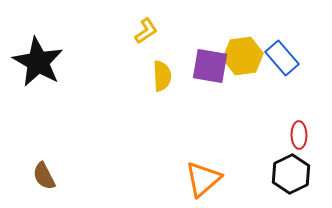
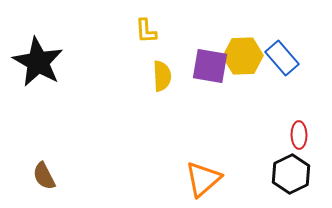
yellow L-shape: rotated 120 degrees clockwise
yellow hexagon: rotated 6 degrees clockwise
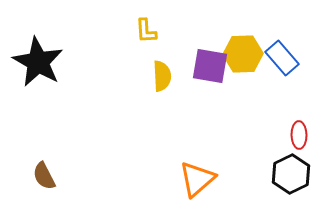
yellow hexagon: moved 2 px up
orange triangle: moved 6 px left
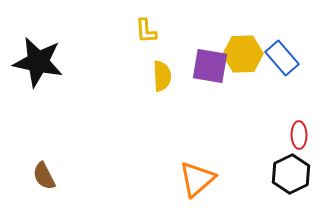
black star: rotated 18 degrees counterclockwise
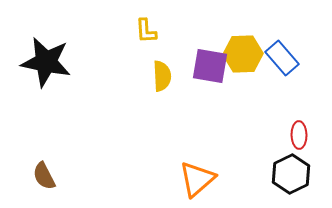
black star: moved 8 px right
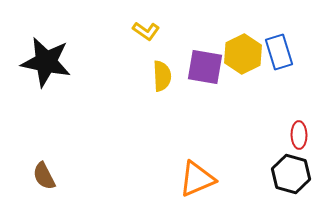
yellow L-shape: rotated 52 degrees counterclockwise
yellow hexagon: rotated 24 degrees counterclockwise
blue rectangle: moved 3 px left, 6 px up; rotated 24 degrees clockwise
purple square: moved 5 px left, 1 px down
black hexagon: rotated 18 degrees counterclockwise
orange triangle: rotated 18 degrees clockwise
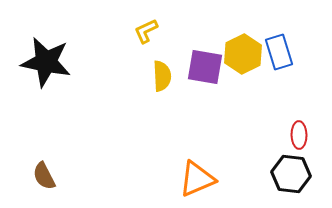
yellow L-shape: rotated 120 degrees clockwise
black hexagon: rotated 9 degrees counterclockwise
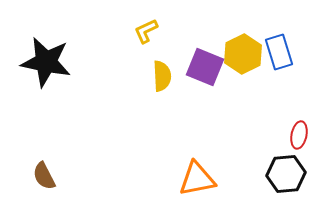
purple square: rotated 12 degrees clockwise
red ellipse: rotated 12 degrees clockwise
black hexagon: moved 5 px left; rotated 12 degrees counterclockwise
orange triangle: rotated 12 degrees clockwise
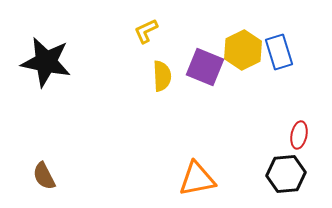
yellow hexagon: moved 4 px up
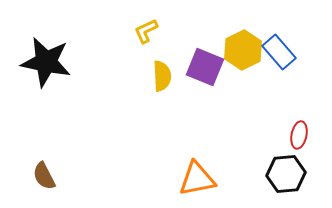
blue rectangle: rotated 24 degrees counterclockwise
